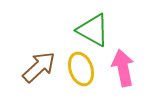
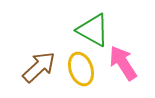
pink arrow: moved 5 px up; rotated 21 degrees counterclockwise
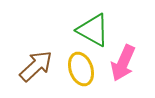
pink arrow: rotated 123 degrees counterclockwise
brown arrow: moved 3 px left, 1 px up
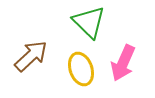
green triangle: moved 4 px left, 8 px up; rotated 15 degrees clockwise
brown arrow: moved 5 px left, 10 px up
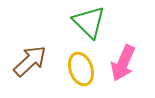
brown arrow: moved 1 px left, 5 px down
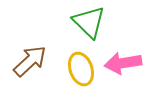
pink arrow: rotated 57 degrees clockwise
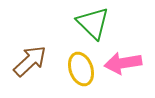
green triangle: moved 4 px right, 1 px down
